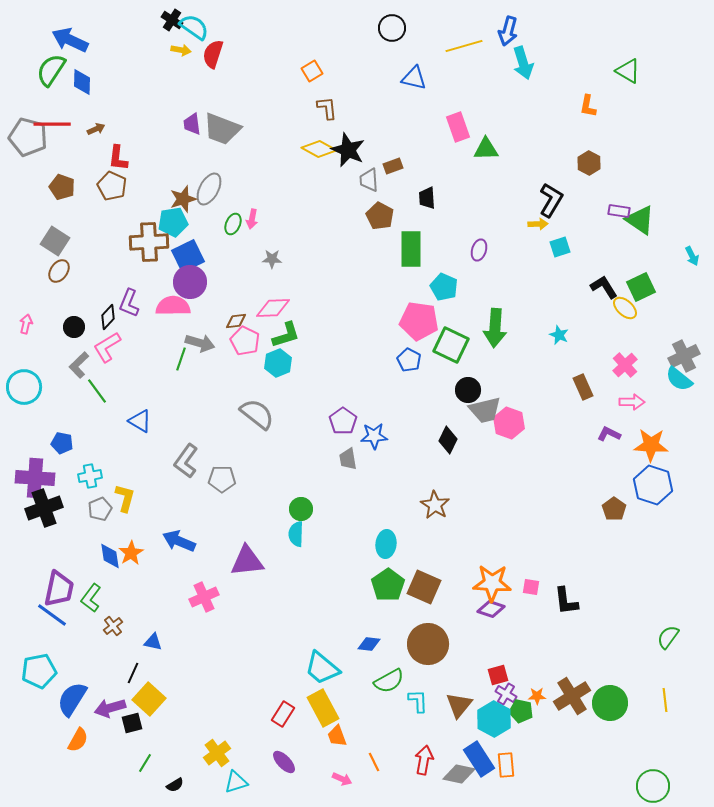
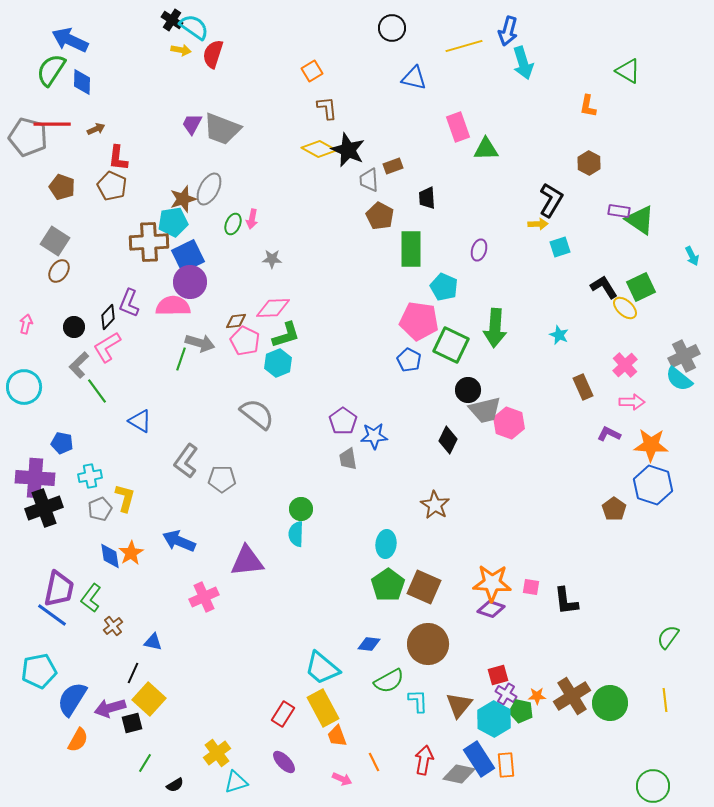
purple trapezoid at (192, 124): rotated 35 degrees clockwise
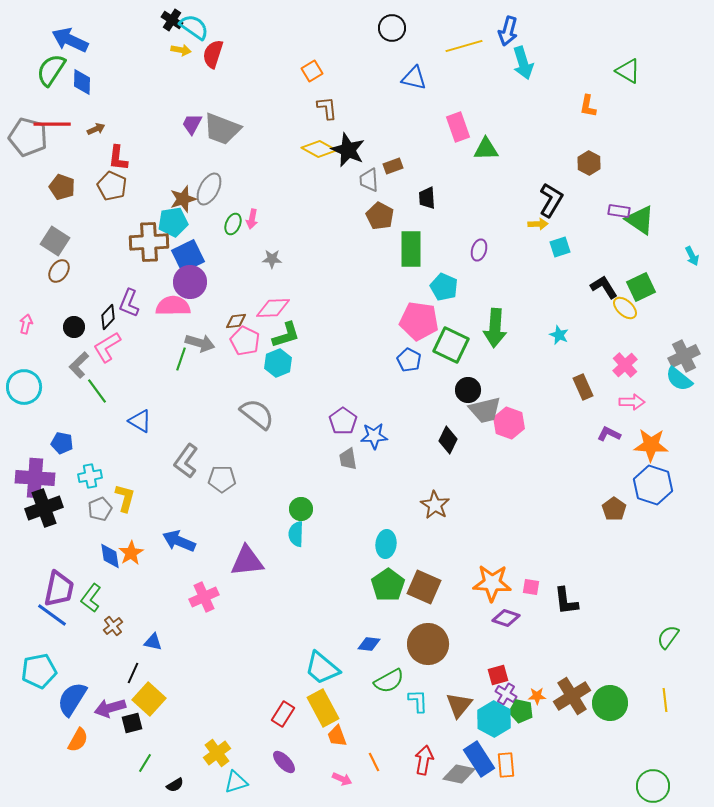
purple diamond at (491, 609): moved 15 px right, 9 px down
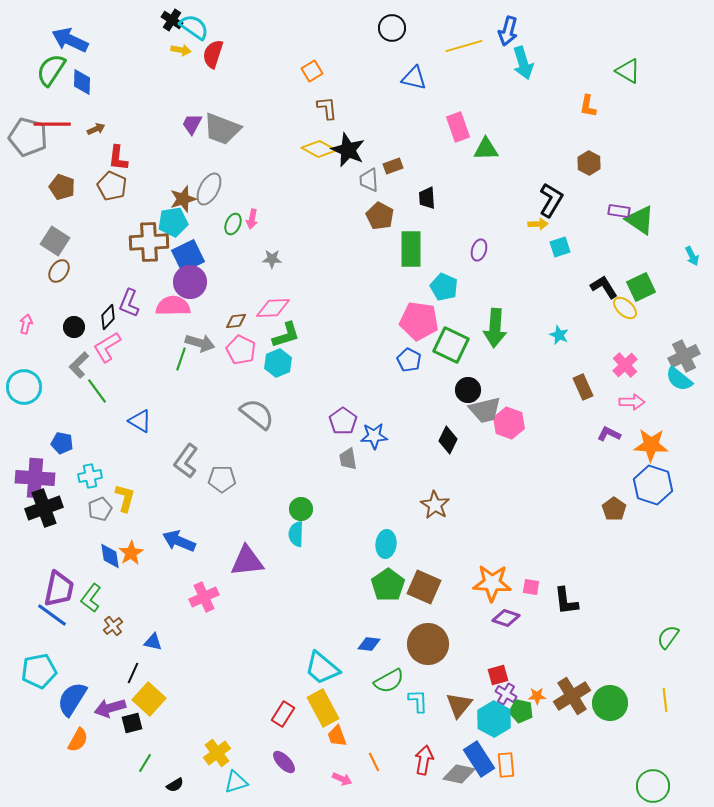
pink pentagon at (245, 341): moved 4 px left, 9 px down
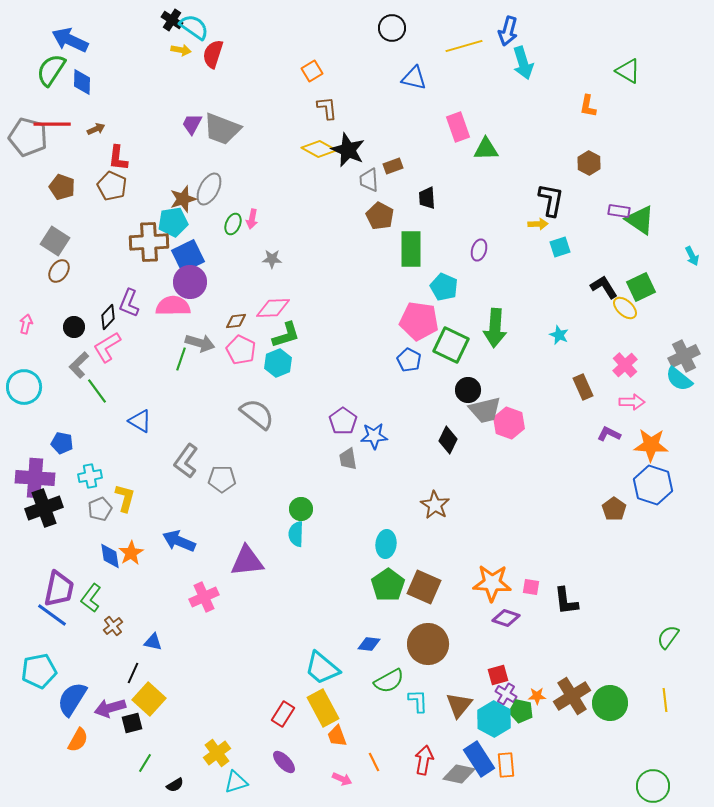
black L-shape at (551, 200): rotated 20 degrees counterclockwise
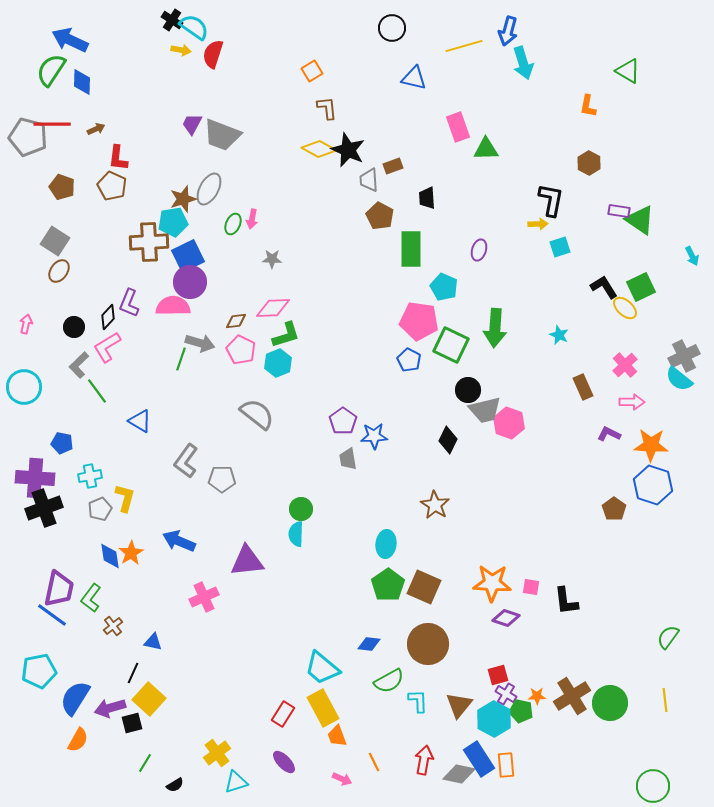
gray trapezoid at (222, 129): moved 6 px down
blue semicircle at (72, 699): moved 3 px right, 1 px up
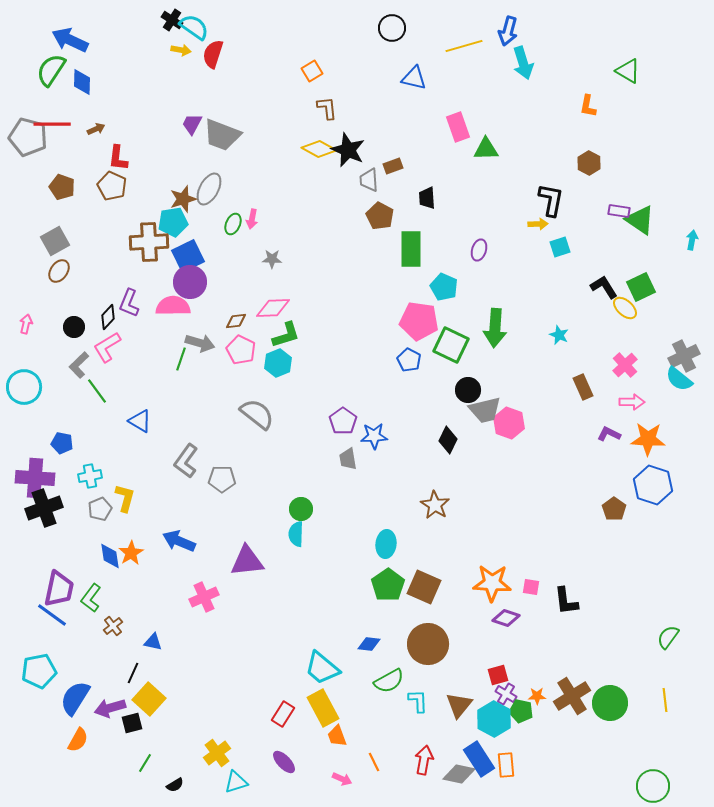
gray square at (55, 241): rotated 28 degrees clockwise
cyan arrow at (692, 256): moved 16 px up; rotated 144 degrees counterclockwise
orange star at (651, 445): moved 3 px left, 6 px up
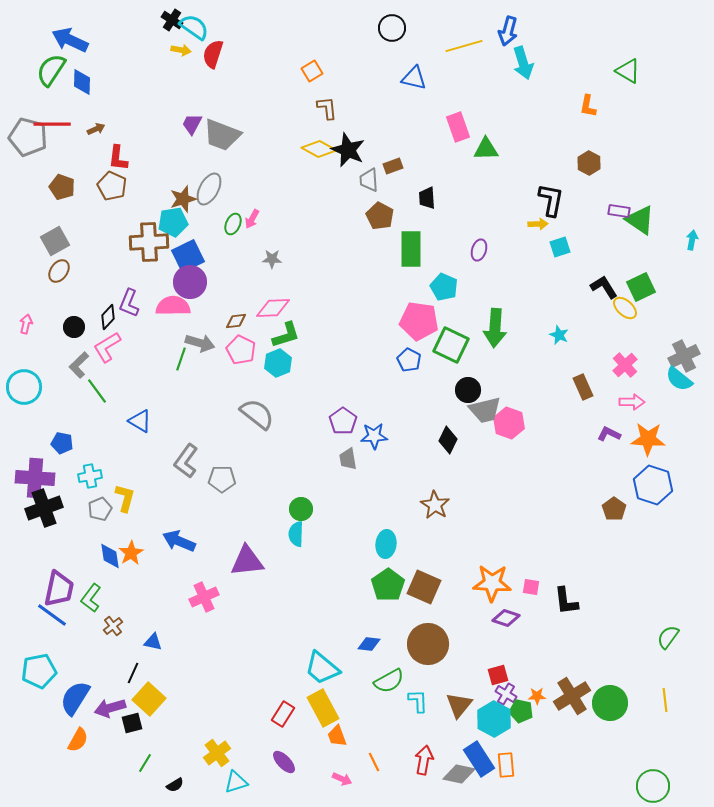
pink arrow at (252, 219): rotated 18 degrees clockwise
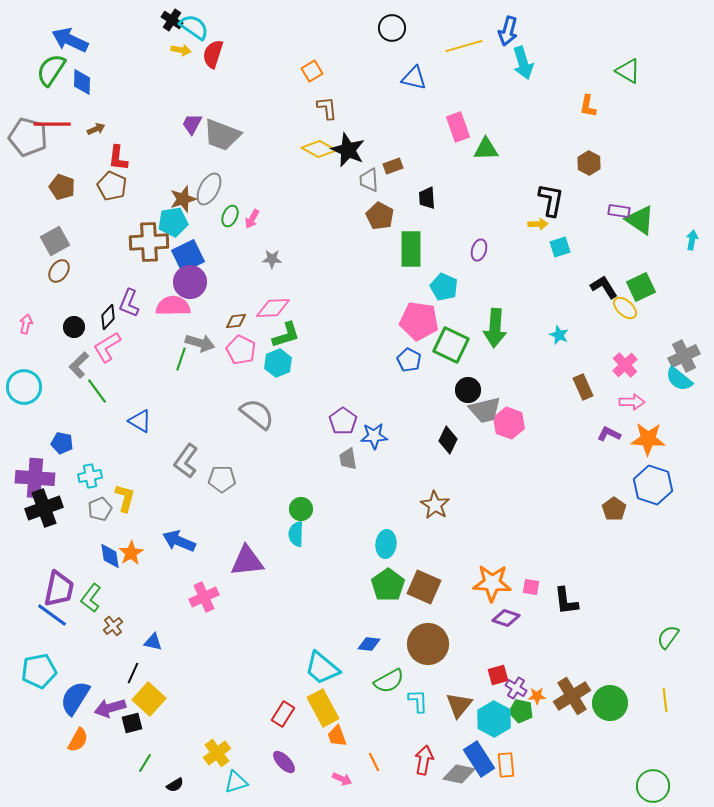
green ellipse at (233, 224): moved 3 px left, 8 px up
purple cross at (506, 694): moved 10 px right, 6 px up
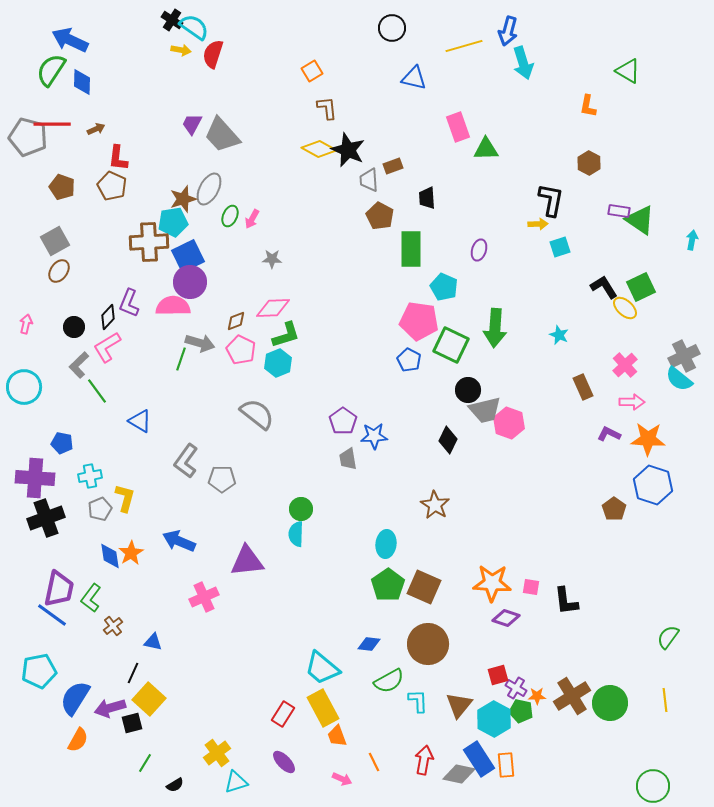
gray trapezoid at (222, 135): rotated 27 degrees clockwise
brown diamond at (236, 321): rotated 15 degrees counterclockwise
black cross at (44, 508): moved 2 px right, 10 px down
